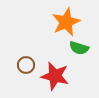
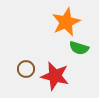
brown circle: moved 4 px down
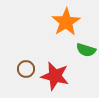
orange star: rotated 8 degrees counterclockwise
green semicircle: moved 7 px right, 2 px down
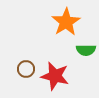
green semicircle: rotated 18 degrees counterclockwise
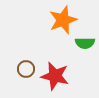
orange star: moved 3 px left, 2 px up; rotated 12 degrees clockwise
green semicircle: moved 1 px left, 7 px up
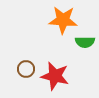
orange star: rotated 24 degrees clockwise
green semicircle: moved 1 px up
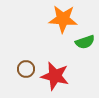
orange star: moved 1 px up
green semicircle: rotated 18 degrees counterclockwise
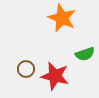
orange star: moved 1 px left, 1 px up; rotated 20 degrees clockwise
green semicircle: moved 12 px down
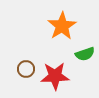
orange star: moved 8 px down; rotated 16 degrees clockwise
red star: rotated 16 degrees counterclockwise
